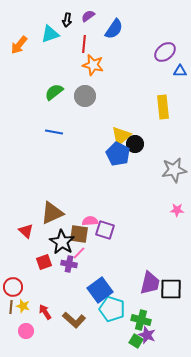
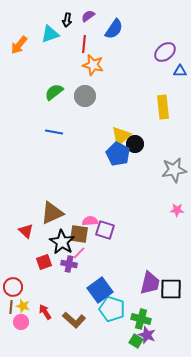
green cross: moved 1 px up
pink circle: moved 5 px left, 9 px up
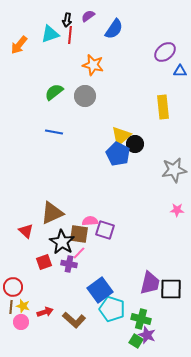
red line: moved 14 px left, 9 px up
red arrow: rotated 105 degrees clockwise
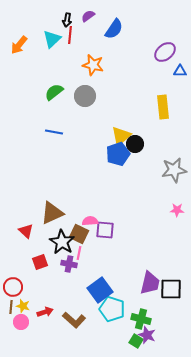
cyan triangle: moved 2 px right, 5 px down; rotated 24 degrees counterclockwise
blue pentagon: rotated 25 degrees clockwise
purple square: rotated 12 degrees counterclockwise
brown square: rotated 18 degrees clockwise
pink line: rotated 32 degrees counterclockwise
red square: moved 4 px left
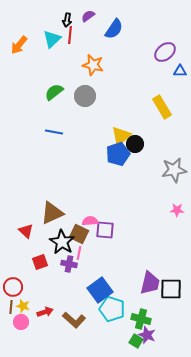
yellow rectangle: moved 1 px left; rotated 25 degrees counterclockwise
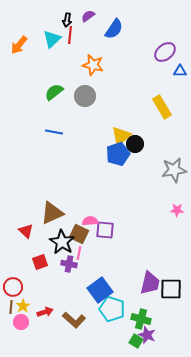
yellow star: rotated 24 degrees clockwise
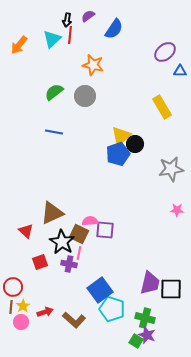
gray star: moved 3 px left, 1 px up
green cross: moved 4 px right, 1 px up
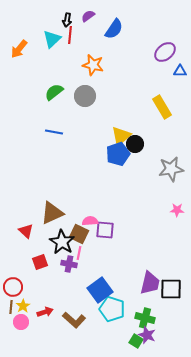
orange arrow: moved 4 px down
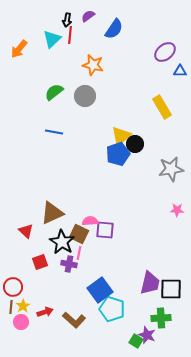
green cross: moved 16 px right; rotated 18 degrees counterclockwise
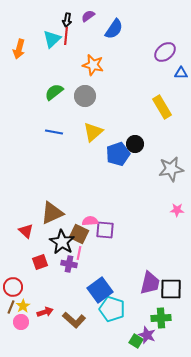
red line: moved 4 px left, 1 px down
orange arrow: rotated 24 degrees counterclockwise
blue triangle: moved 1 px right, 2 px down
yellow triangle: moved 28 px left, 4 px up
brown line: rotated 16 degrees clockwise
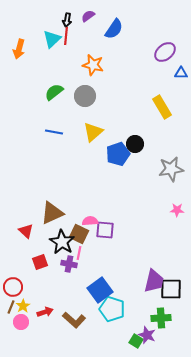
purple trapezoid: moved 4 px right, 2 px up
